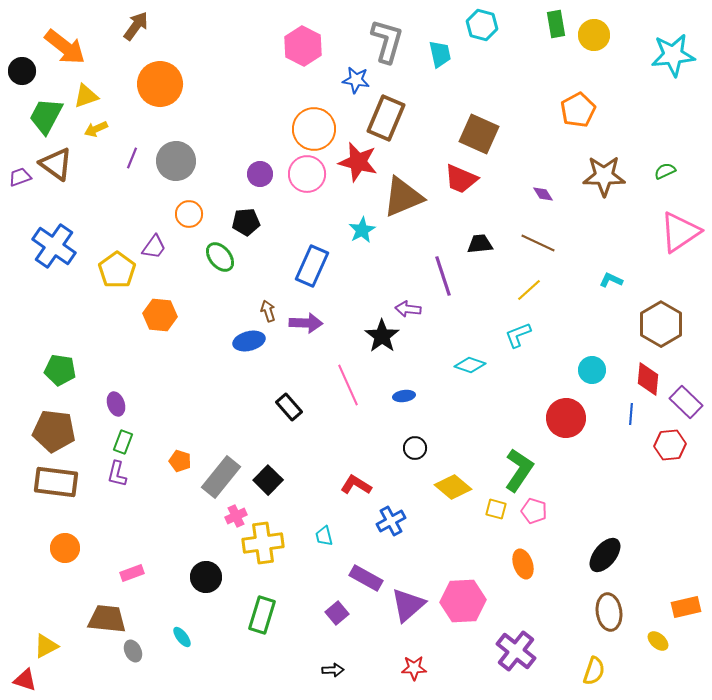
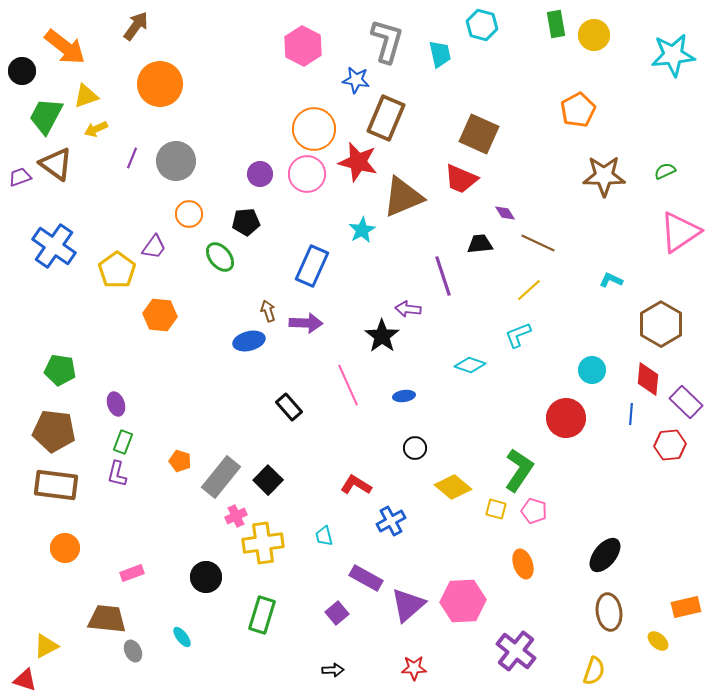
purple diamond at (543, 194): moved 38 px left, 19 px down
brown rectangle at (56, 482): moved 3 px down
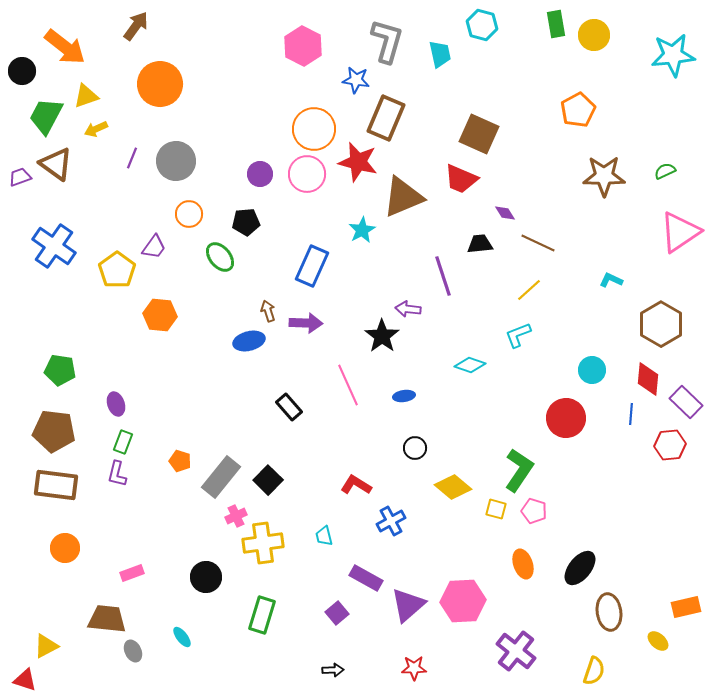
black ellipse at (605, 555): moved 25 px left, 13 px down
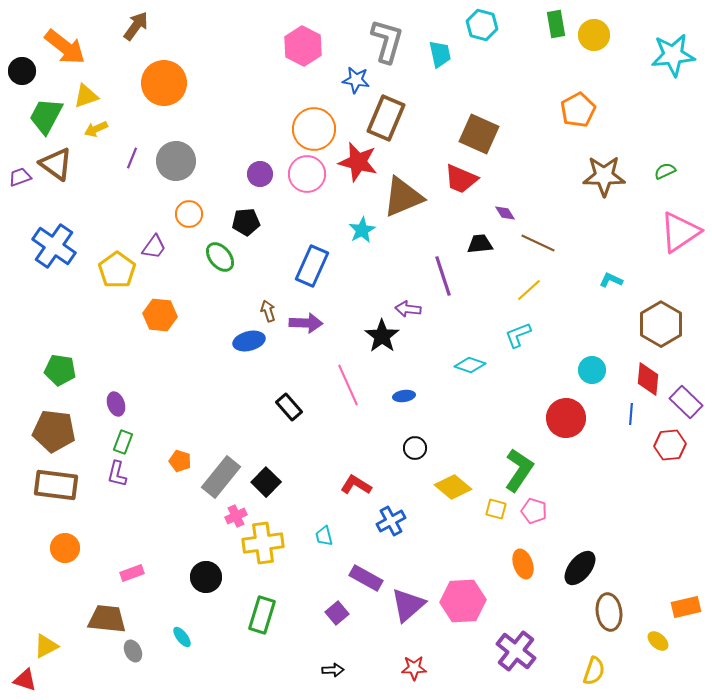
orange circle at (160, 84): moved 4 px right, 1 px up
black square at (268, 480): moved 2 px left, 2 px down
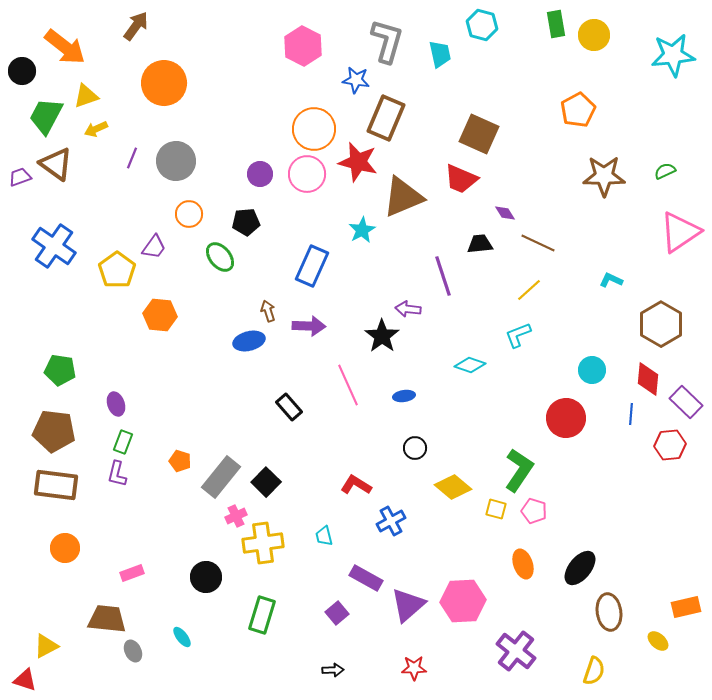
purple arrow at (306, 323): moved 3 px right, 3 px down
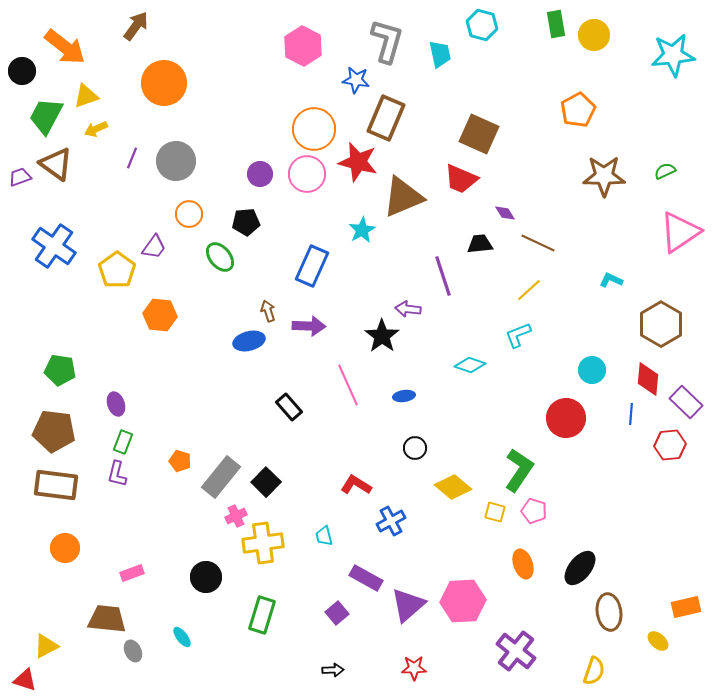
yellow square at (496, 509): moved 1 px left, 3 px down
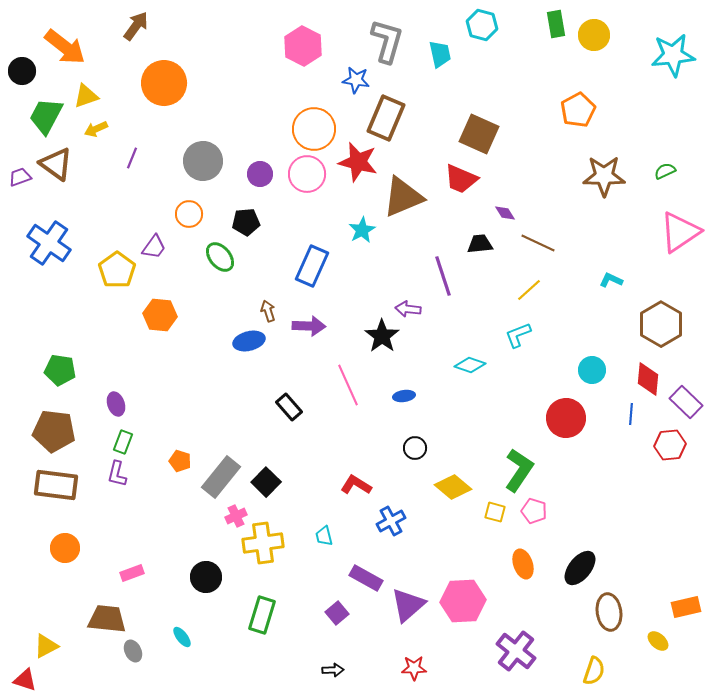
gray circle at (176, 161): moved 27 px right
blue cross at (54, 246): moved 5 px left, 3 px up
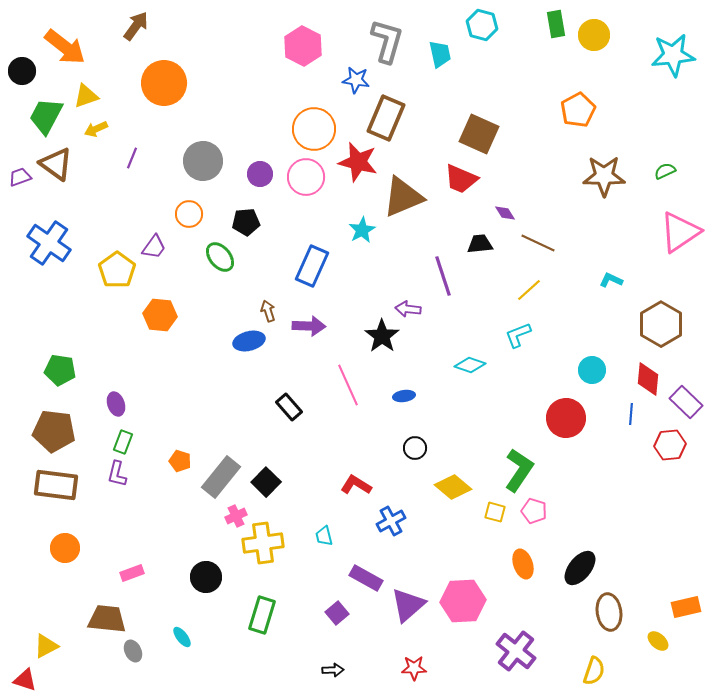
pink circle at (307, 174): moved 1 px left, 3 px down
